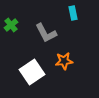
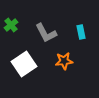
cyan rectangle: moved 8 px right, 19 px down
white square: moved 8 px left, 8 px up
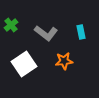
gray L-shape: rotated 25 degrees counterclockwise
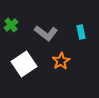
orange star: moved 3 px left; rotated 24 degrees counterclockwise
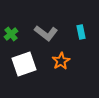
green cross: moved 9 px down
white square: rotated 15 degrees clockwise
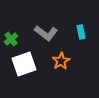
green cross: moved 5 px down
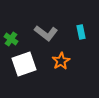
green cross: rotated 16 degrees counterclockwise
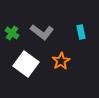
gray L-shape: moved 4 px left, 1 px up
green cross: moved 1 px right, 6 px up
white square: moved 2 px right; rotated 35 degrees counterclockwise
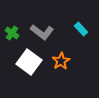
cyan rectangle: moved 3 px up; rotated 32 degrees counterclockwise
white square: moved 3 px right, 2 px up
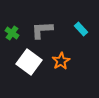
gray L-shape: moved 2 px up; rotated 140 degrees clockwise
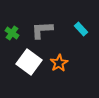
orange star: moved 2 px left, 2 px down
